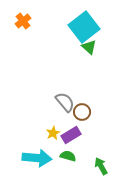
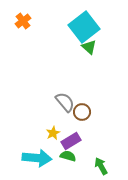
purple rectangle: moved 6 px down
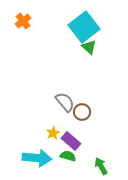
purple rectangle: rotated 72 degrees clockwise
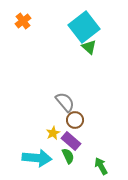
brown circle: moved 7 px left, 8 px down
green semicircle: rotated 49 degrees clockwise
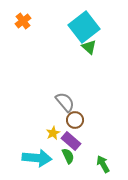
green arrow: moved 2 px right, 2 px up
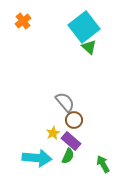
brown circle: moved 1 px left
green semicircle: rotated 49 degrees clockwise
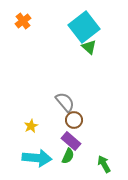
yellow star: moved 22 px left, 7 px up
green arrow: moved 1 px right
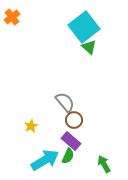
orange cross: moved 11 px left, 4 px up
cyan arrow: moved 8 px right, 2 px down; rotated 36 degrees counterclockwise
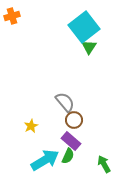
orange cross: moved 1 px up; rotated 21 degrees clockwise
green triangle: rotated 21 degrees clockwise
